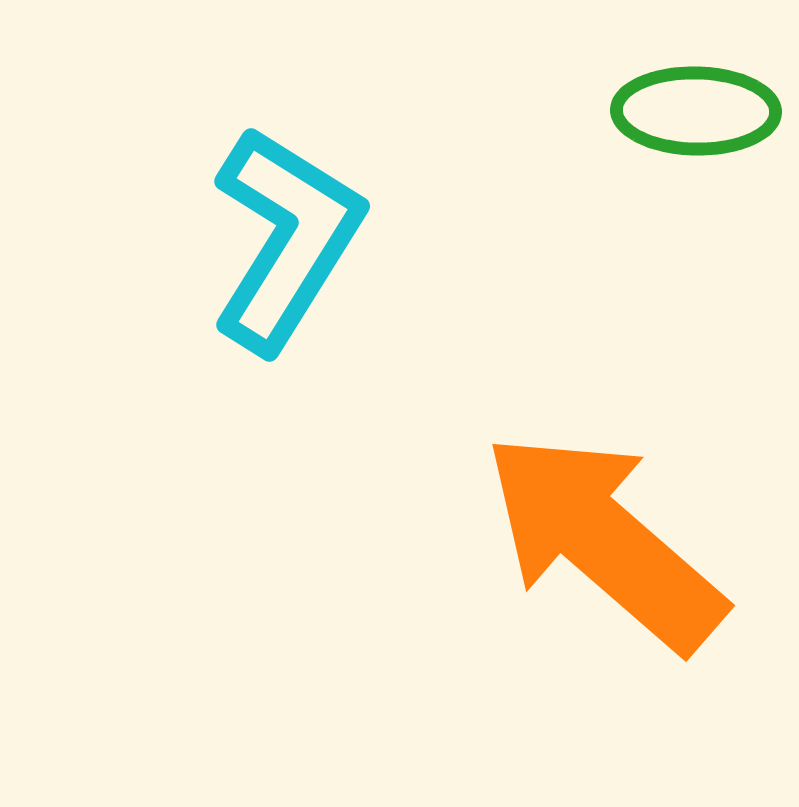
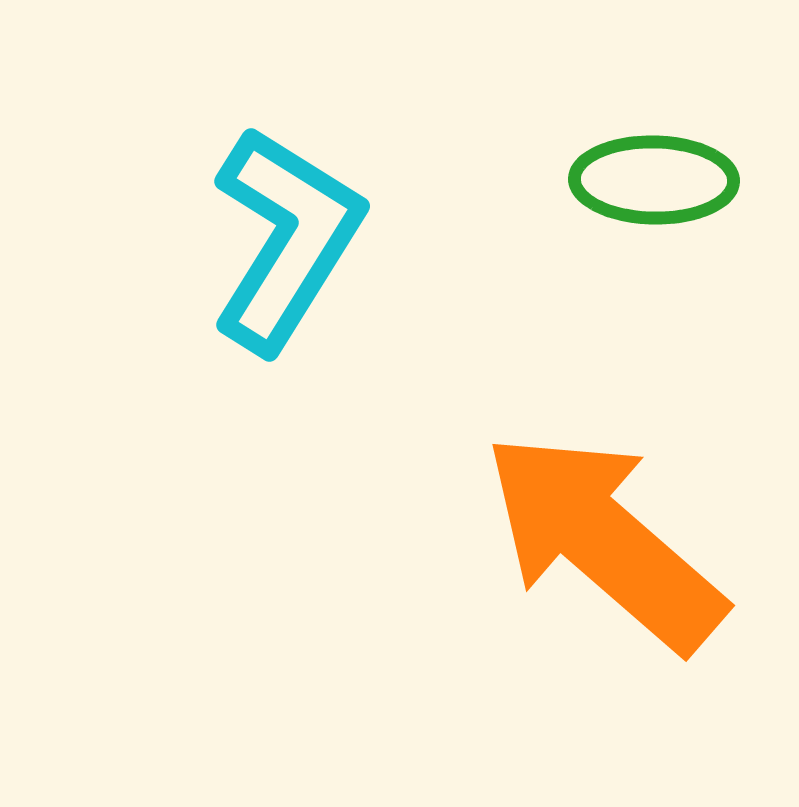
green ellipse: moved 42 px left, 69 px down
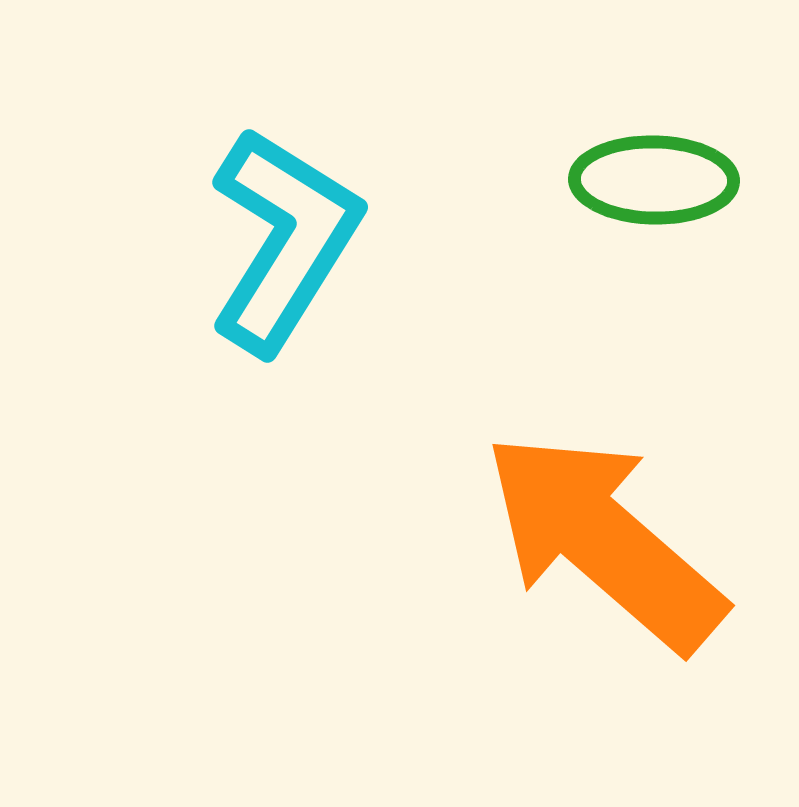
cyan L-shape: moved 2 px left, 1 px down
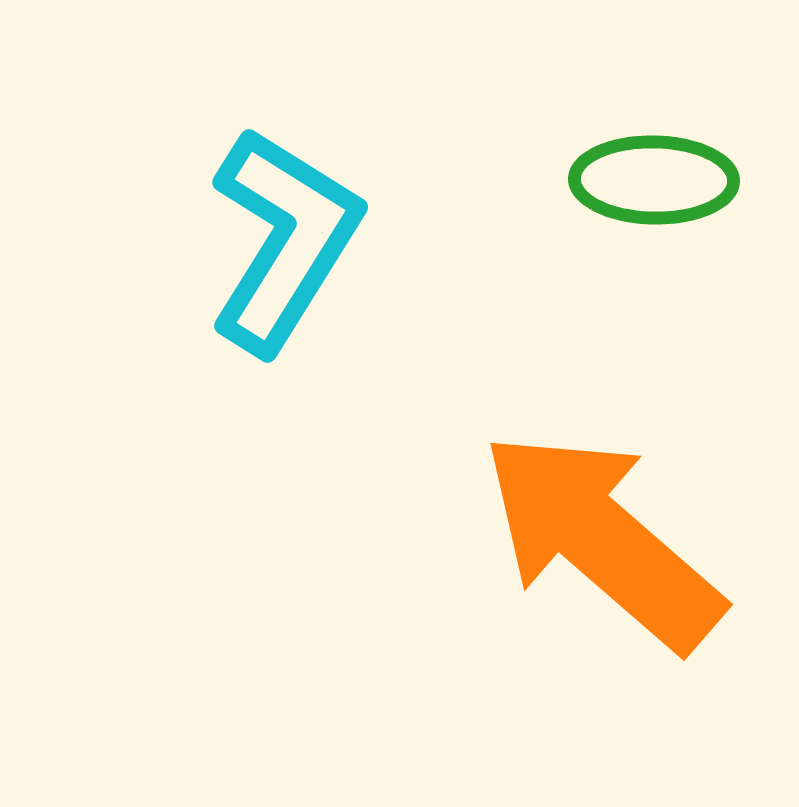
orange arrow: moved 2 px left, 1 px up
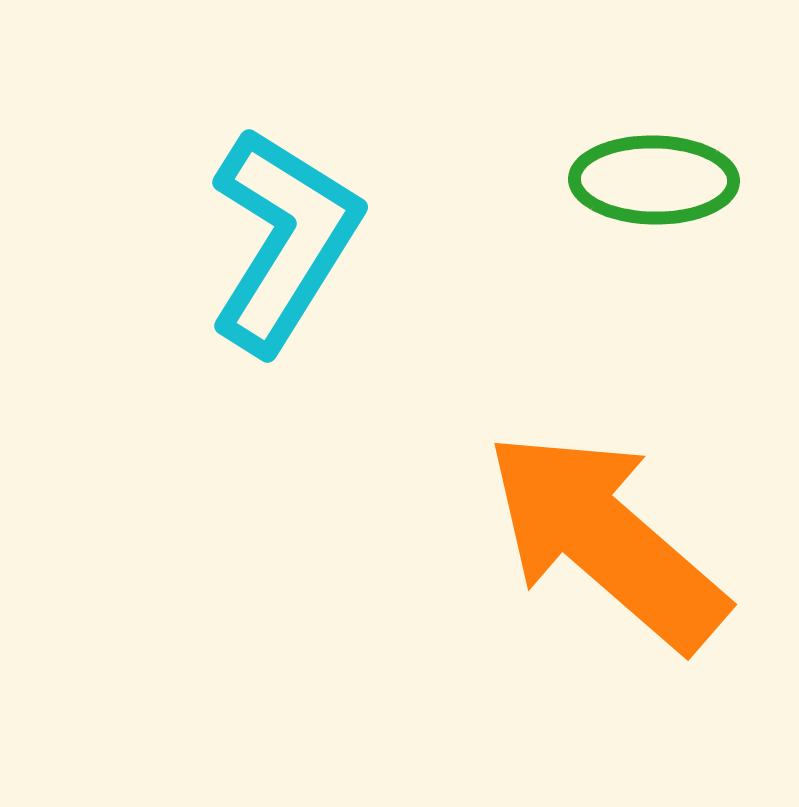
orange arrow: moved 4 px right
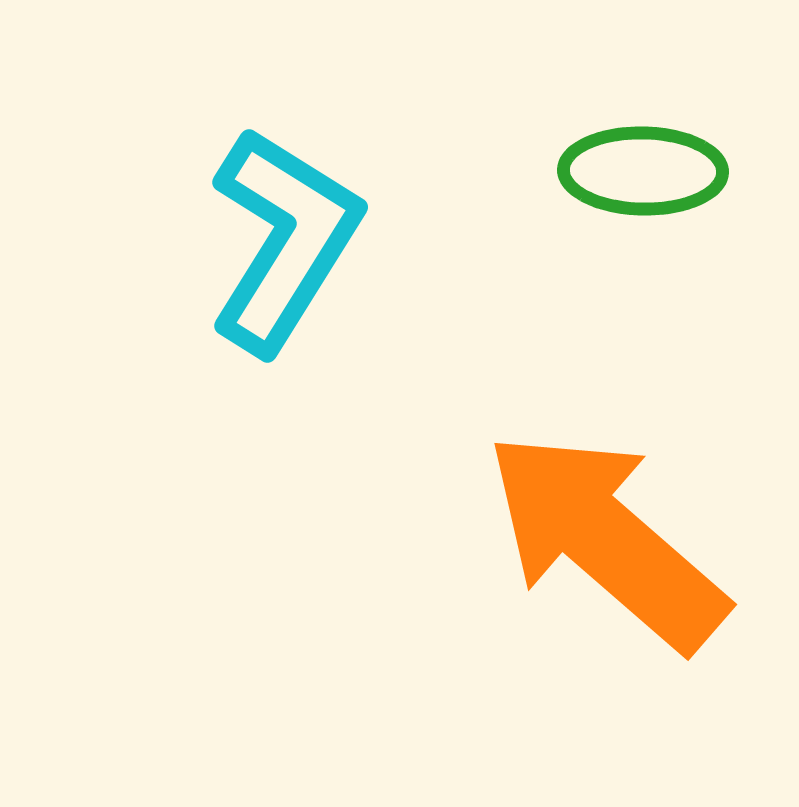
green ellipse: moved 11 px left, 9 px up
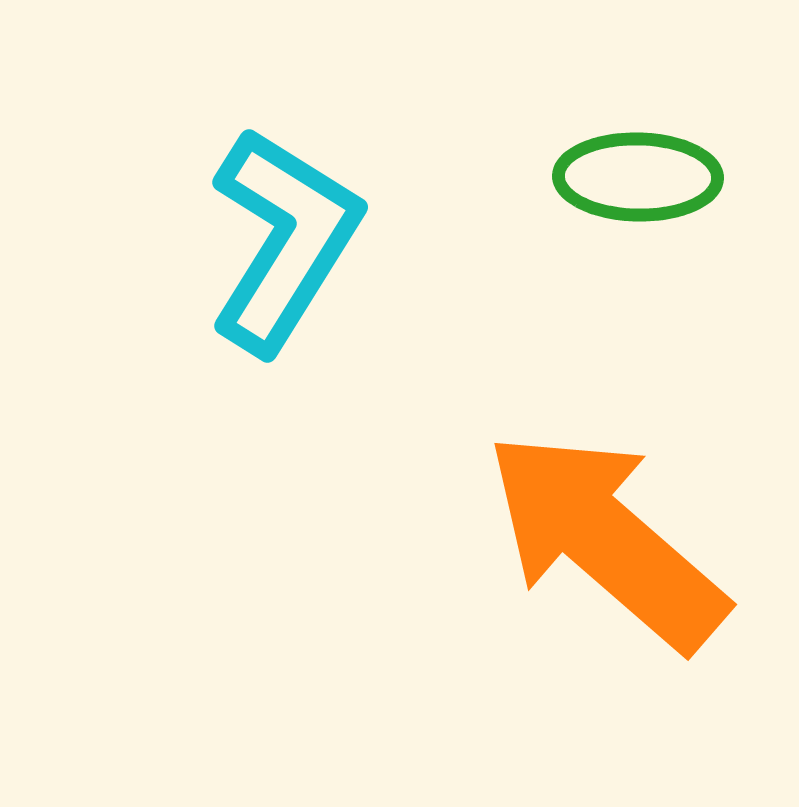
green ellipse: moved 5 px left, 6 px down
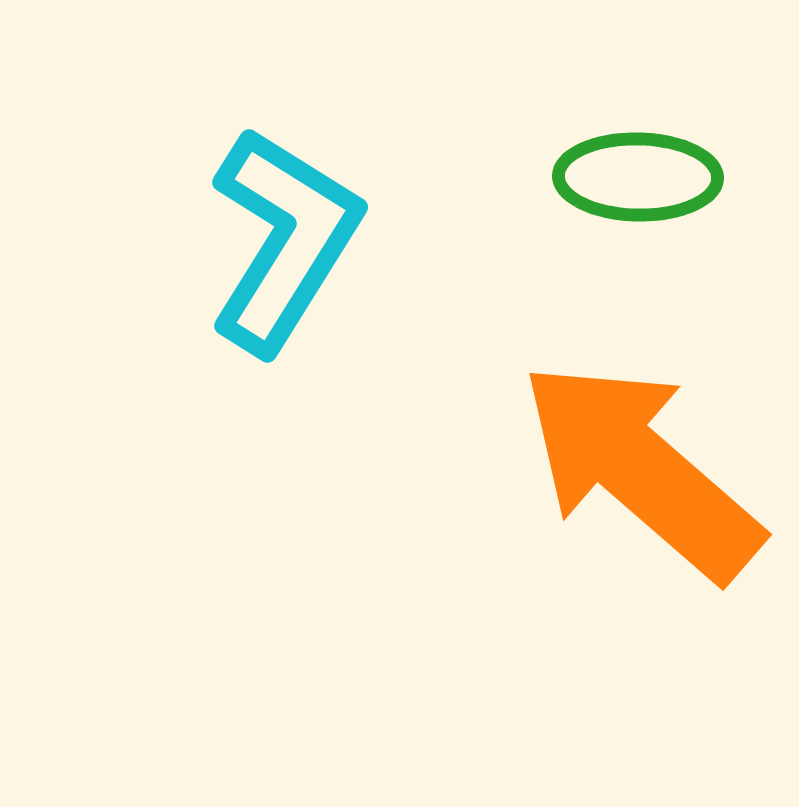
orange arrow: moved 35 px right, 70 px up
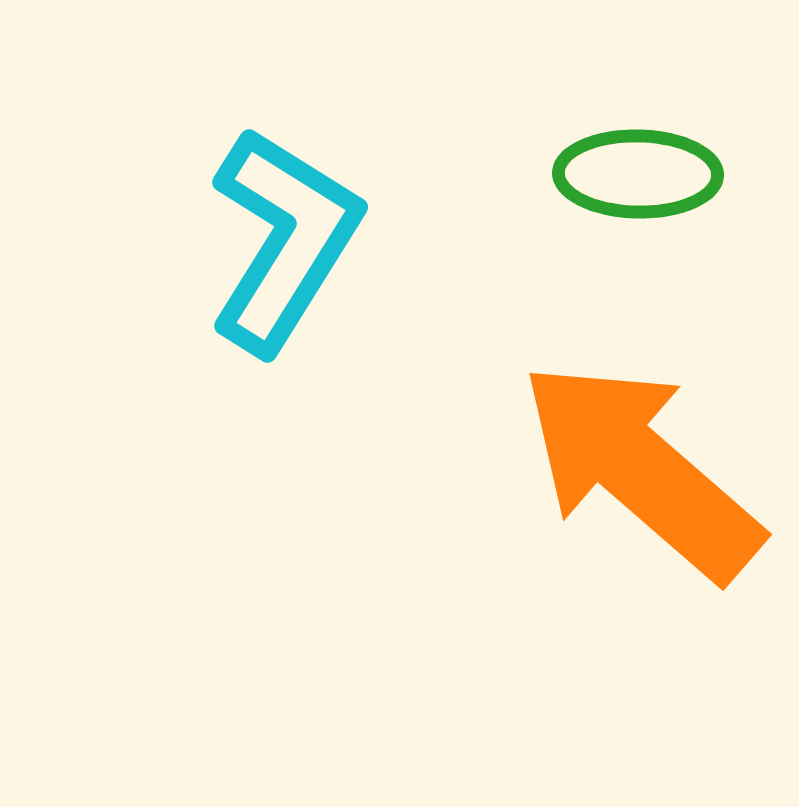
green ellipse: moved 3 px up
